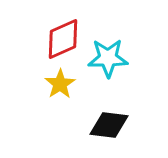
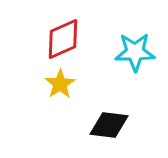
cyan star: moved 27 px right, 6 px up
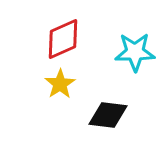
black diamond: moved 1 px left, 10 px up
